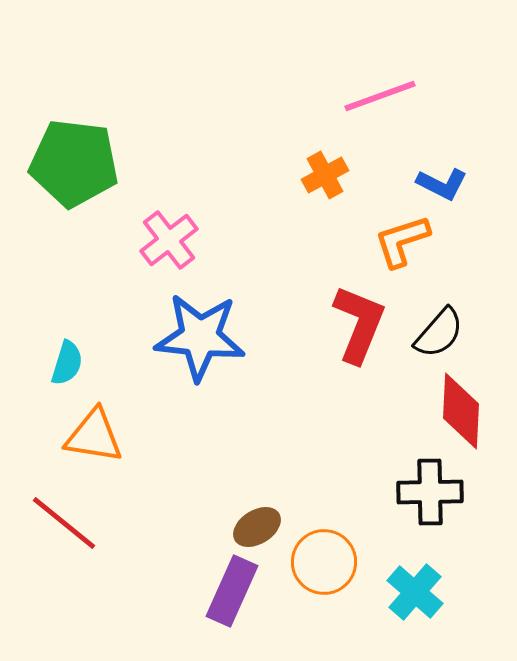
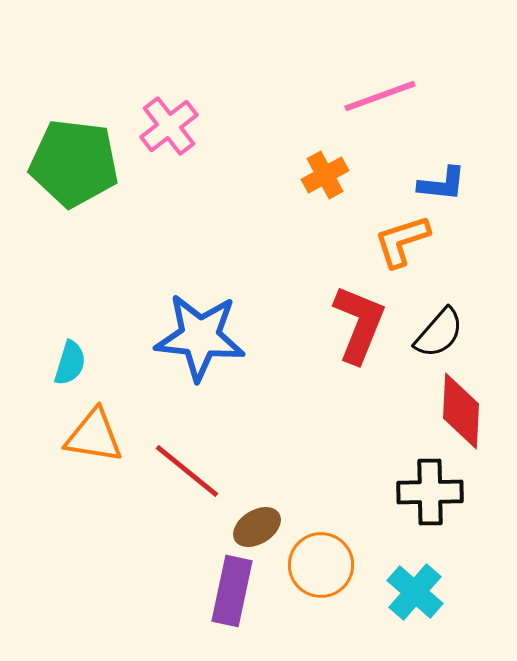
blue L-shape: rotated 21 degrees counterclockwise
pink cross: moved 114 px up
cyan semicircle: moved 3 px right
red line: moved 123 px right, 52 px up
orange circle: moved 3 px left, 3 px down
purple rectangle: rotated 12 degrees counterclockwise
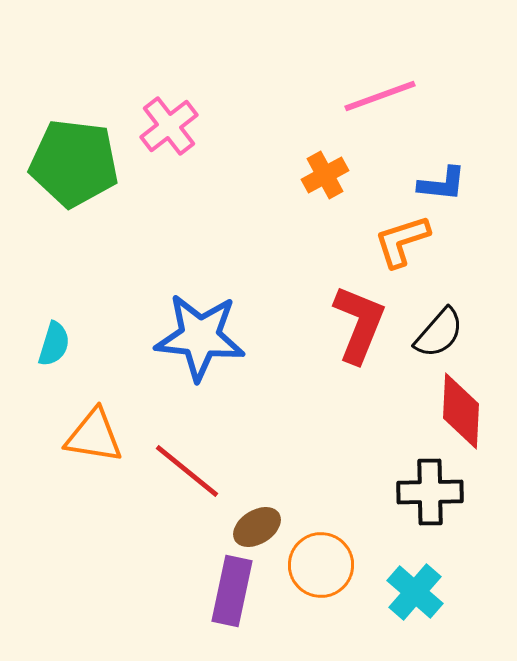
cyan semicircle: moved 16 px left, 19 px up
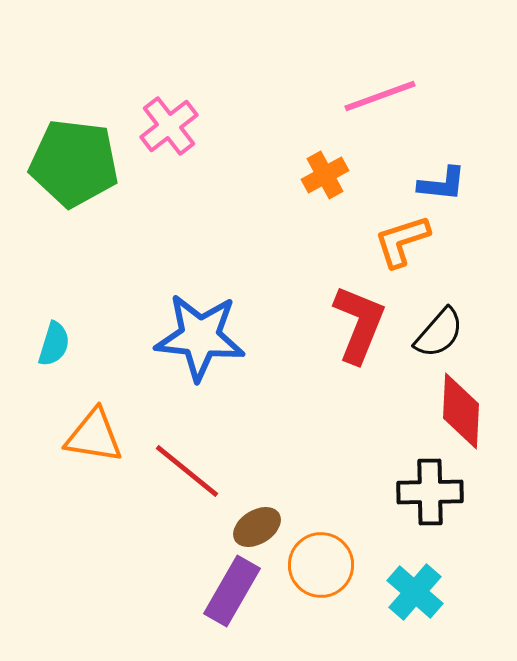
purple rectangle: rotated 18 degrees clockwise
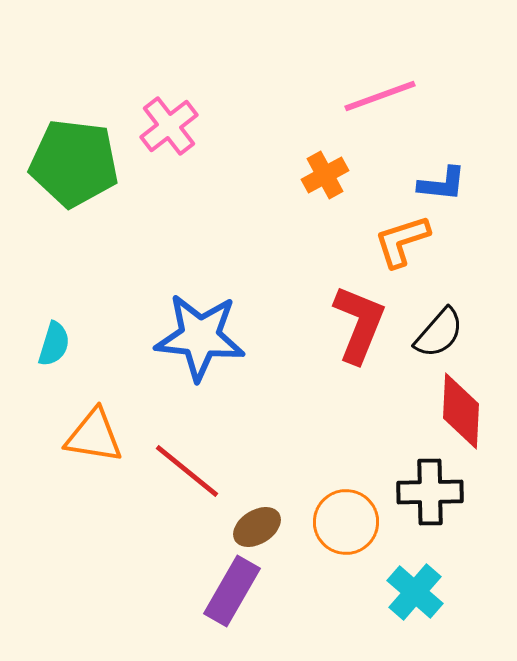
orange circle: moved 25 px right, 43 px up
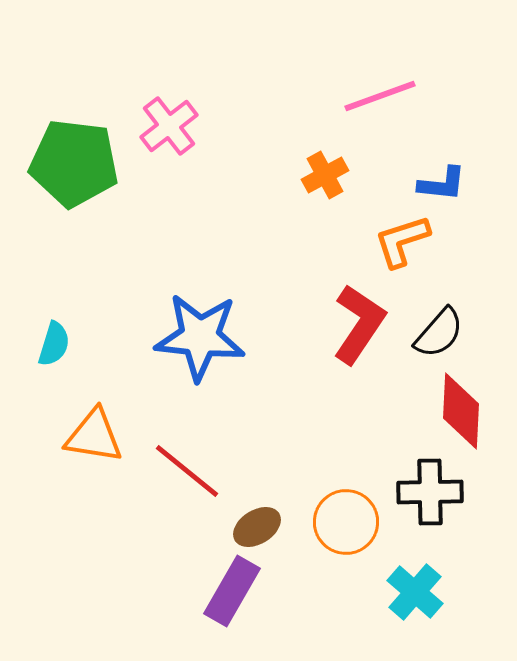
red L-shape: rotated 12 degrees clockwise
